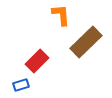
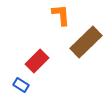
blue rectangle: rotated 49 degrees clockwise
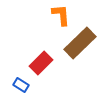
brown rectangle: moved 6 px left, 1 px down
red rectangle: moved 4 px right, 2 px down
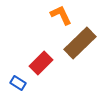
orange L-shape: rotated 20 degrees counterclockwise
blue rectangle: moved 3 px left, 2 px up
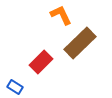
red rectangle: moved 1 px up
blue rectangle: moved 3 px left, 4 px down
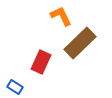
orange L-shape: moved 1 px down
red rectangle: rotated 20 degrees counterclockwise
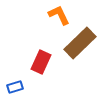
orange L-shape: moved 2 px left, 1 px up
blue rectangle: rotated 49 degrees counterclockwise
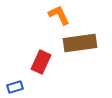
brown rectangle: rotated 36 degrees clockwise
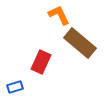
brown rectangle: rotated 48 degrees clockwise
